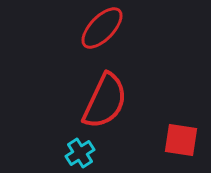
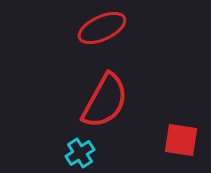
red ellipse: rotated 21 degrees clockwise
red semicircle: rotated 4 degrees clockwise
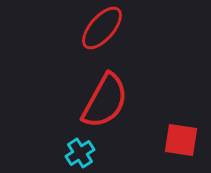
red ellipse: rotated 24 degrees counterclockwise
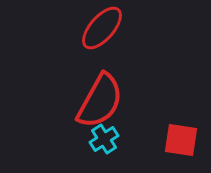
red semicircle: moved 5 px left
cyan cross: moved 24 px right, 14 px up
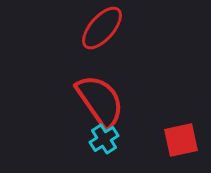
red semicircle: rotated 64 degrees counterclockwise
red square: rotated 21 degrees counterclockwise
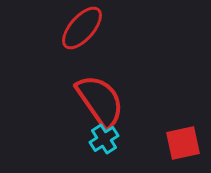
red ellipse: moved 20 px left
red square: moved 2 px right, 3 px down
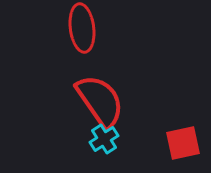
red ellipse: rotated 48 degrees counterclockwise
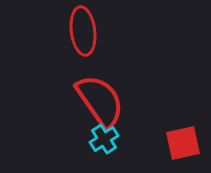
red ellipse: moved 1 px right, 3 px down
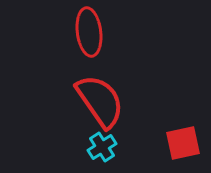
red ellipse: moved 6 px right, 1 px down
cyan cross: moved 2 px left, 8 px down
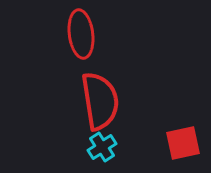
red ellipse: moved 8 px left, 2 px down
red semicircle: rotated 26 degrees clockwise
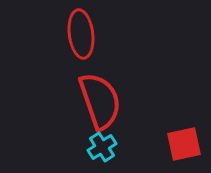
red semicircle: rotated 10 degrees counterclockwise
red square: moved 1 px right, 1 px down
